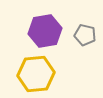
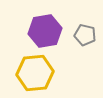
yellow hexagon: moved 1 px left, 1 px up
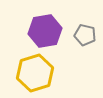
yellow hexagon: rotated 12 degrees counterclockwise
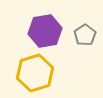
gray pentagon: rotated 25 degrees clockwise
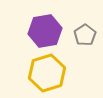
yellow hexagon: moved 12 px right
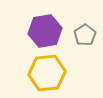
yellow hexagon: rotated 12 degrees clockwise
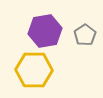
yellow hexagon: moved 13 px left, 3 px up; rotated 6 degrees clockwise
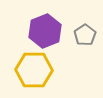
purple hexagon: rotated 12 degrees counterclockwise
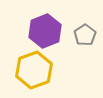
yellow hexagon: rotated 21 degrees counterclockwise
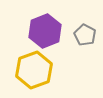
gray pentagon: rotated 10 degrees counterclockwise
